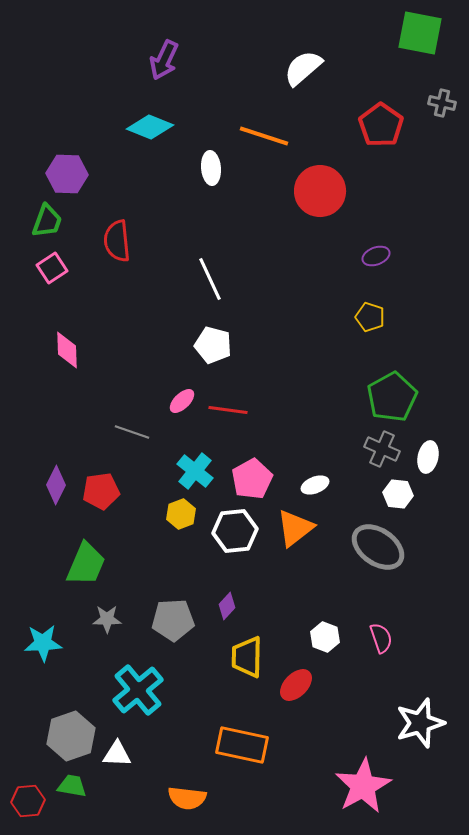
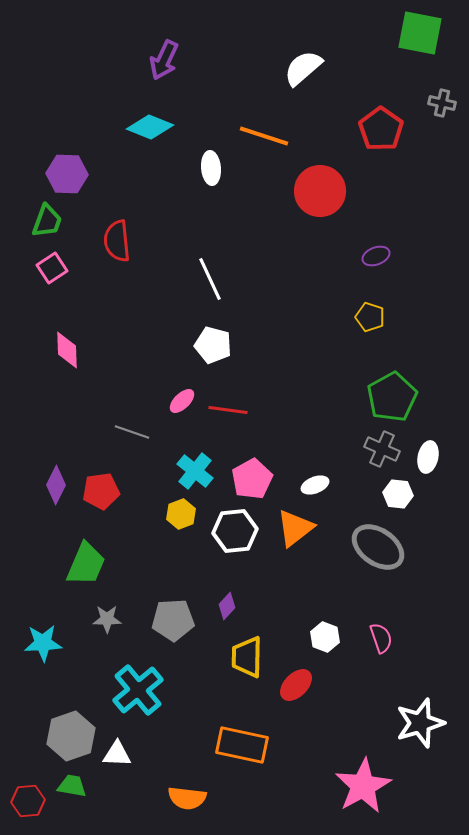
red pentagon at (381, 125): moved 4 px down
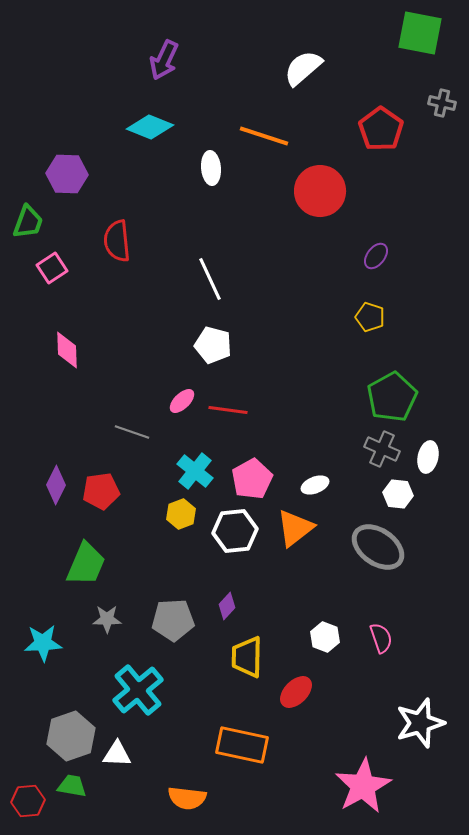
green trapezoid at (47, 221): moved 19 px left, 1 px down
purple ellipse at (376, 256): rotated 32 degrees counterclockwise
red ellipse at (296, 685): moved 7 px down
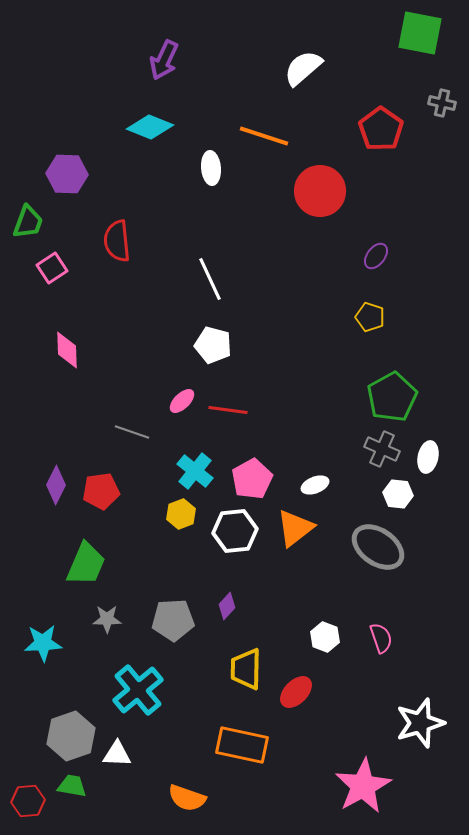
yellow trapezoid at (247, 657): moved 1 px left, 12 px down
orange semicircle at (187, 798): rotated 12 degrees clockwise
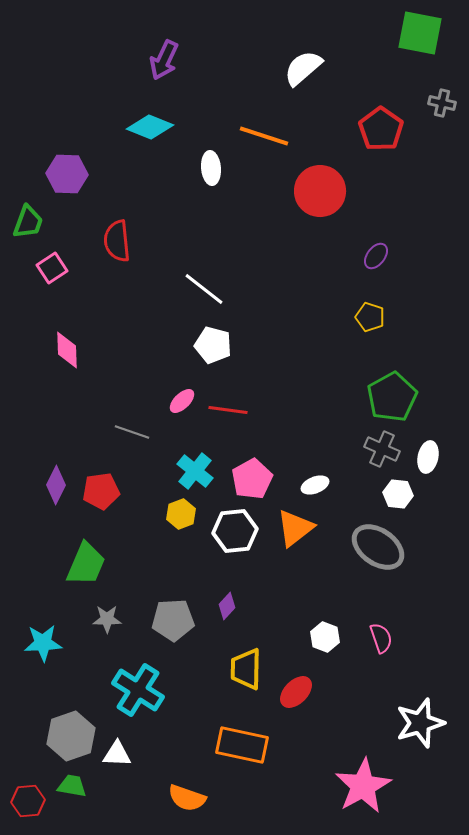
white line at (210, 279): moved 6 px left, 10 px down; rotated 27 degrees counterclockwise
cyan cross at (138, 690): rotated 18 degrees counterclockwise
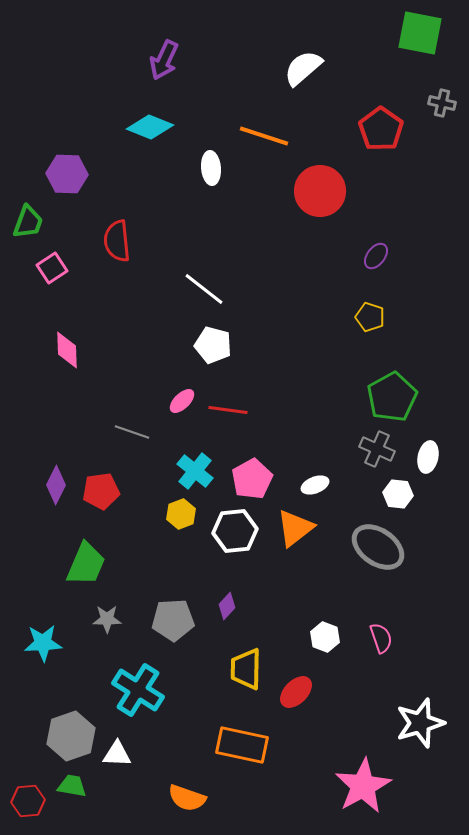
gray cross at (382, 449): moved 5 px left
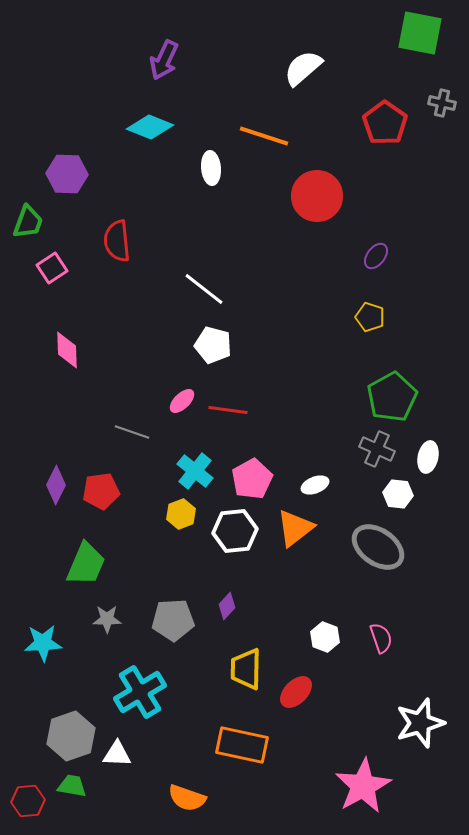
red pentagon at (381, 129): moved 4 px right, 6 px up
red circle at (320, 191): moved 3 px left, 5 px down
cyan cross at (138, 690): moved 2 px right, 2 px down; rotated 27 degrees clockwise
